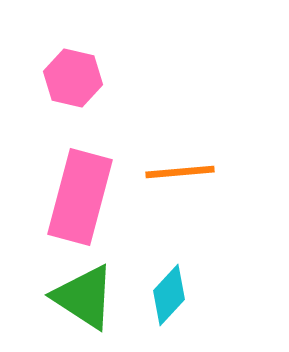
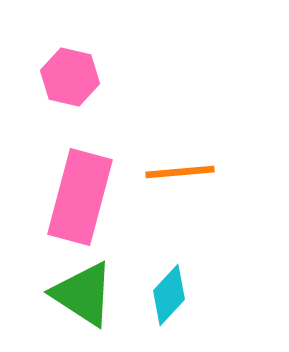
pink hexagon: moved 3 px left, 1 px up
green triangle: moved 1 px left, 3 px up
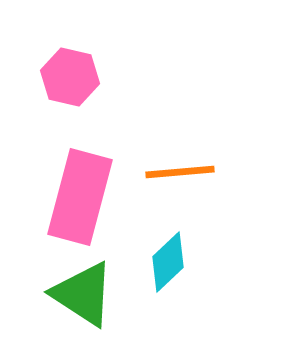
cyan diamond: moved 1 px left, 33 px up; rotated 4 degrees clockwise
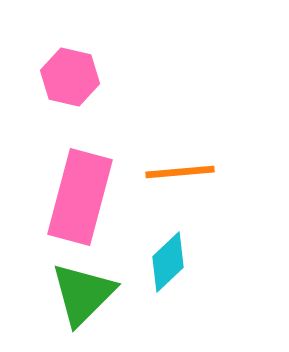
green triangle: rotated 42 degrees clockwise
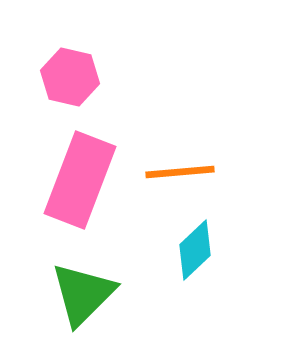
pink rectangle: moved 17 px up; rotated 6 degrees clockwise
cyan diamond: moved 27 px right, 12 px up
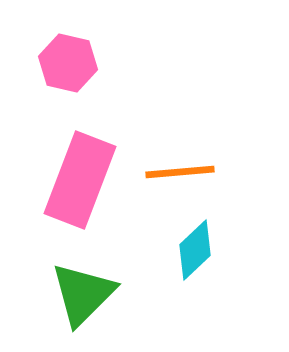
pink hexagon: moved 2 px left, 14 px up
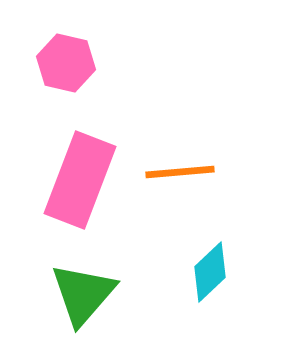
pink hexagon: moved 2 px left
cyan diamond: moved 15 px right, 22 px down
green triangle: rotated 4 degrees counterclockwise
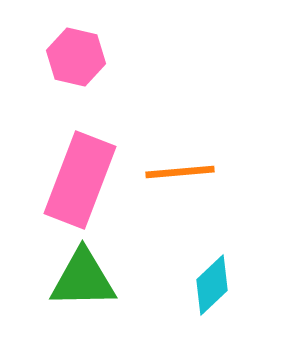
pink hexagon: moved 10 px right, 6 px up
cyan diamond: moved 2 px right, 13 px down
green triangle: moved 15 px up; rotated 48 degrees clockwise
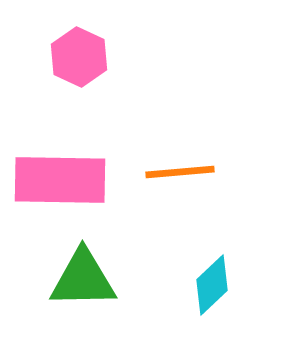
pink hexagon: moved 3 px right; rotated 12 degrees clockwise
pink rectangle: moved 20 px left; rotated 70 degrees clockwise
